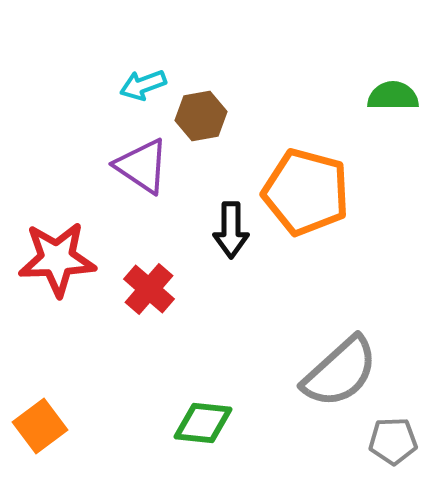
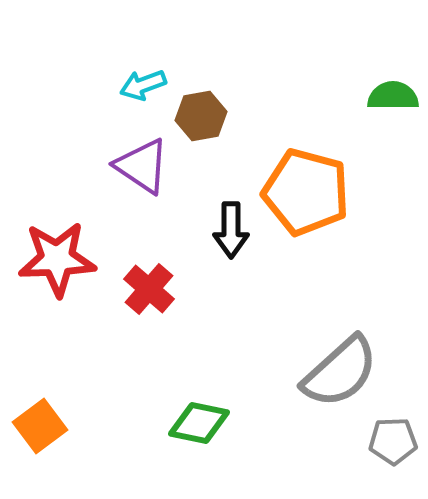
green diamond: moved 4 px left; rotated 6 degrees clockwise
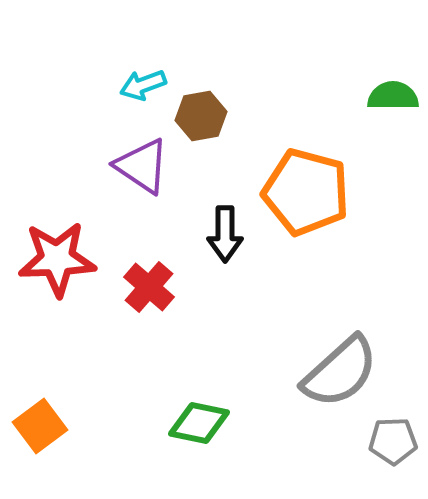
black arrow: moved 6 px left, 4 px down
red cross: moved 2 px up
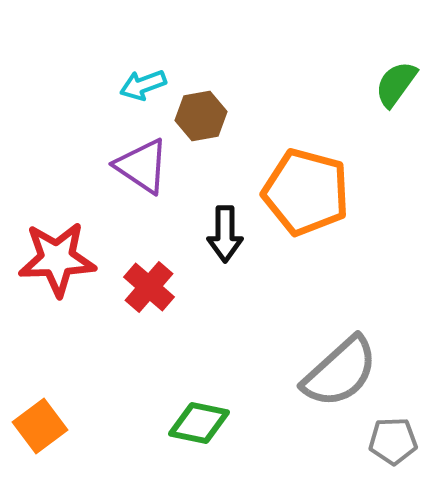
green semicircle: moved 3 px right, 12 px up; rotated 54 degrees counterclockwise
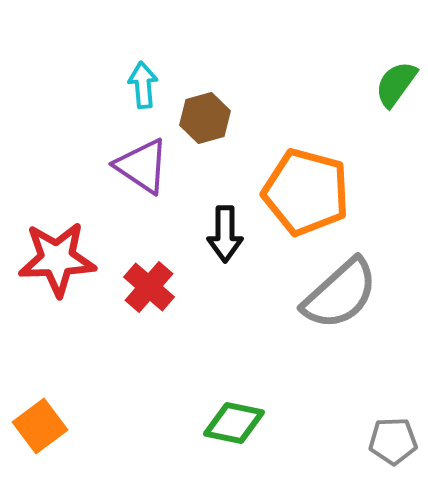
cyan arrow: rotated 105 degrees clockwise
brown hexagon: moved 4 px right, 2 px down; rotated 6 degrees counterclockwise
gray semicircle: moved 78 px up
green diamond: moved 35 px right
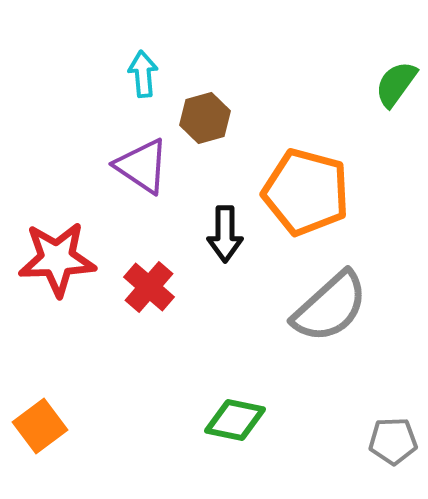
cyan arrow: moved 11 px up
gray semicircle: moved 10 px left, 13 px down
green diamond: moved 1 px right, 3 px up
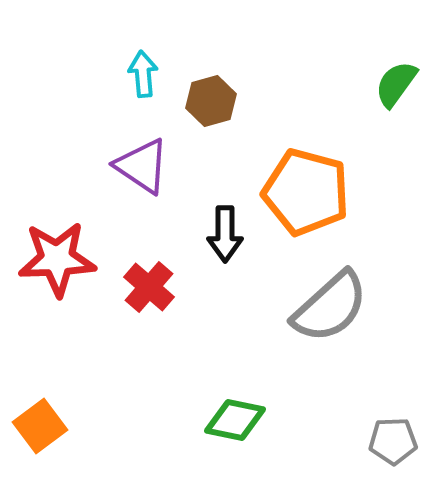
brown hexagon: moved 6 px right, 17 px up
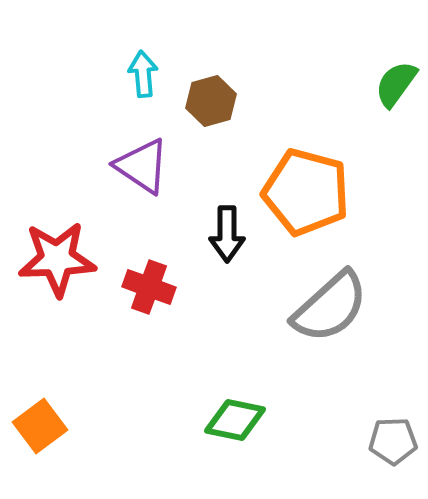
black arrow: moved 2 px right
red cross: rotated 21 degrees counterclockwise
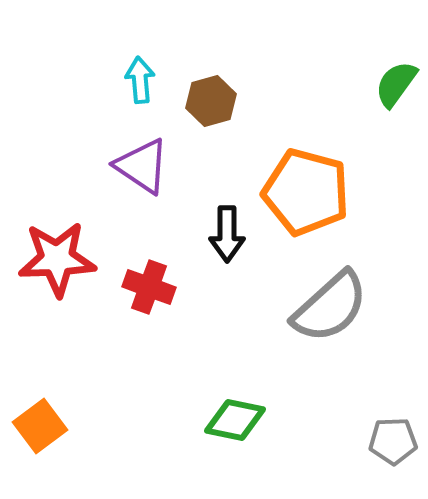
cyan arrow: moved 3 px left, 6 px down
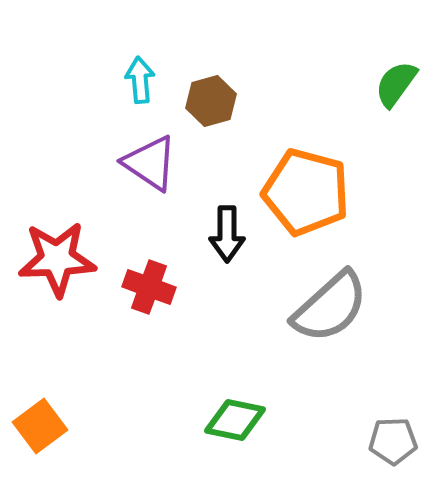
purple triangle: moved 8 px right, 3 px up
